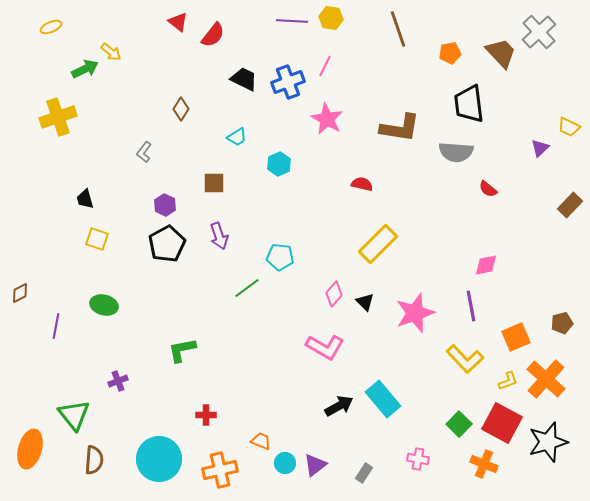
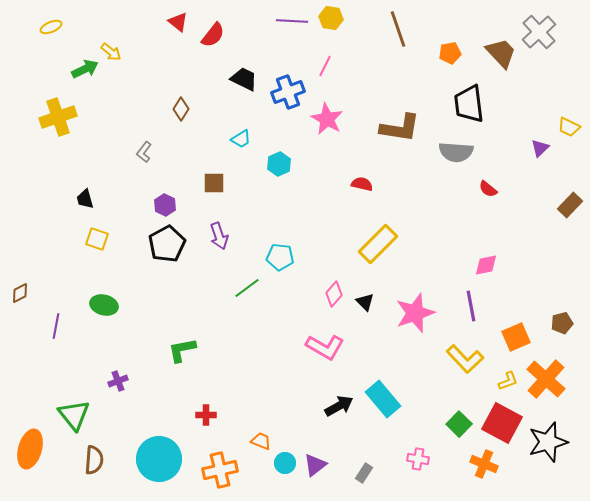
blue cross at (288, 82): moved 10 px down
cyan trapezoid at (237, 137): moved 4 px right, 2 px down
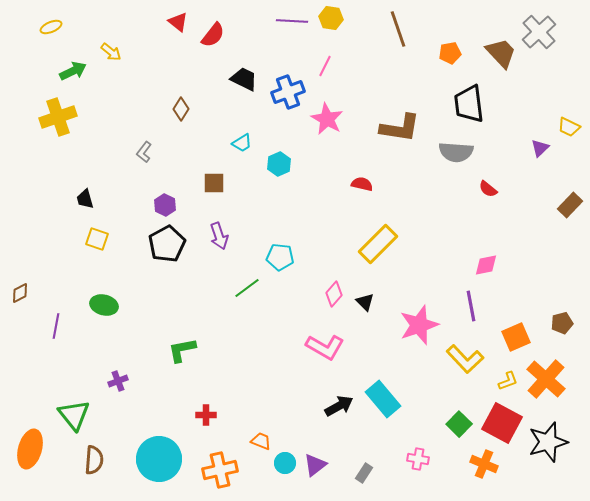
green arrow at (85, 69): moved 12 px left, 2 px down
cyan trapezoid at (241, 139): moved 1 px right, 4 px down
pink star at (415, 313): moved 4 px right, 12 px down
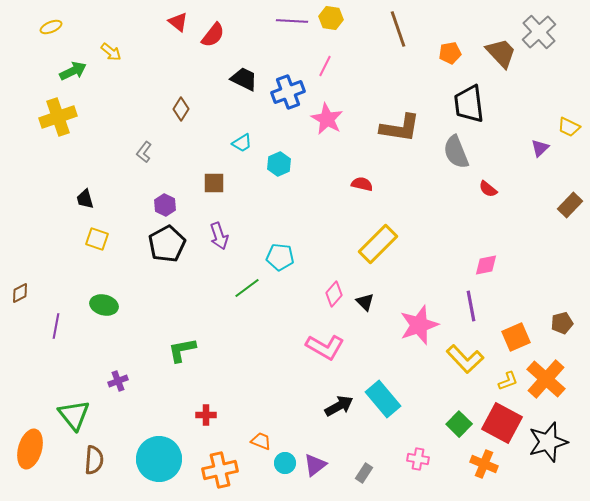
gray semicircle at (456, 152): rotated 64 degrees clockwise
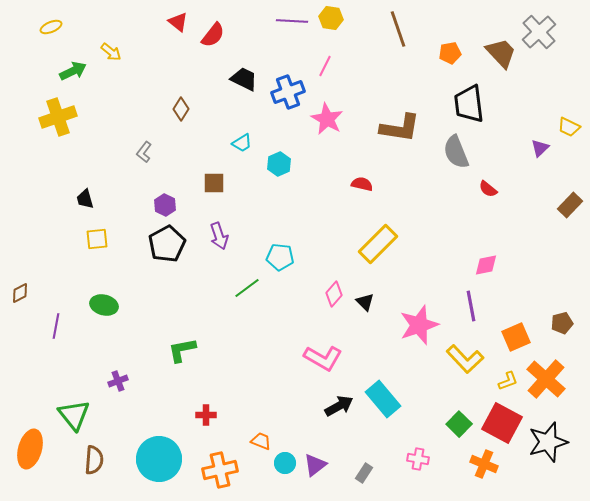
yellow square at (97, 239): rotated 25 degrees counterclockwise
pink L-shape at (325, 347): moved 2 px left, 11 px down
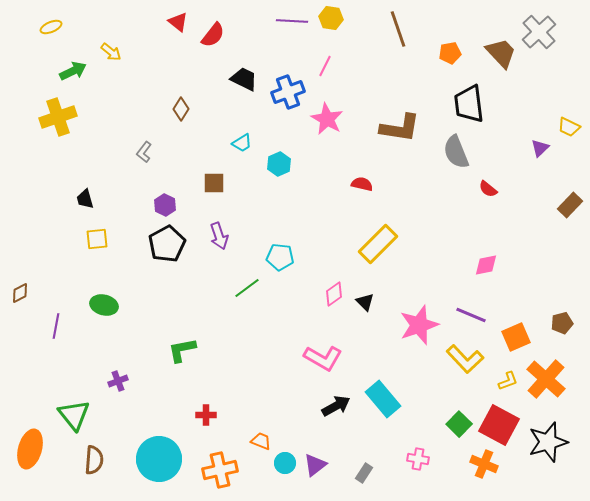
pink diamond at (334, 294): rotated 15 degrees clockwise
purple line at (471, 306): moved 9 px down; rotated 56 degrees counterclockwise
black arrow at (339, 406): moved 3 px left
red square at (502, 423): moved 3 px left, 2 px down
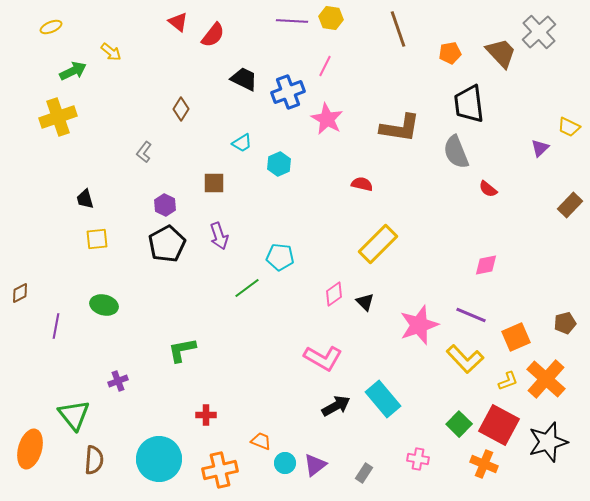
brown pentagon at (562, 323): moved 3 px right
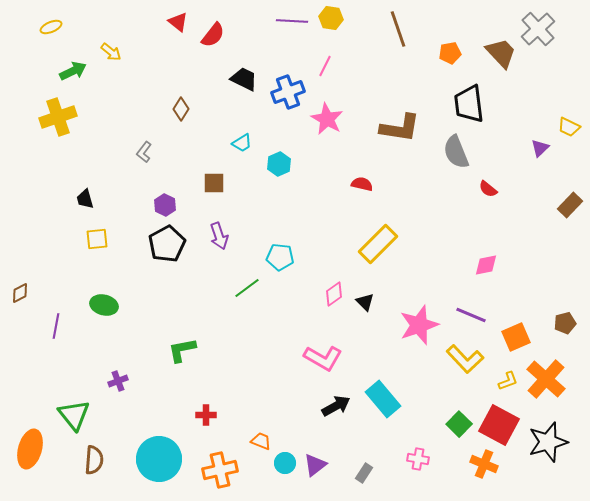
gray cross at (539, 32): moved 1 px left, 3 px up
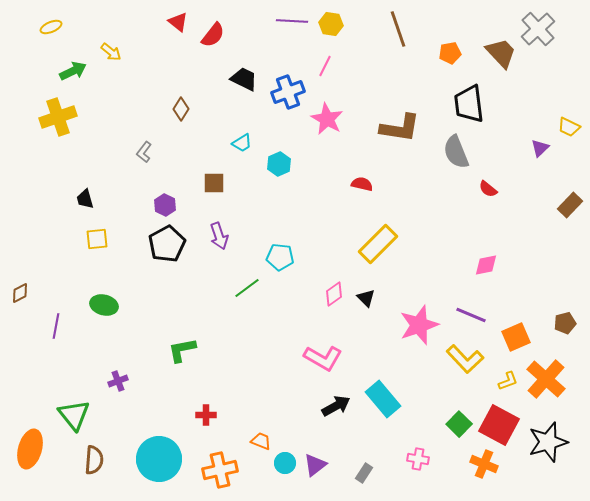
yellow hexagon at (331, 18): moved 6 px down
black triangle at (365, 302): moved 1 px right, 4 px up
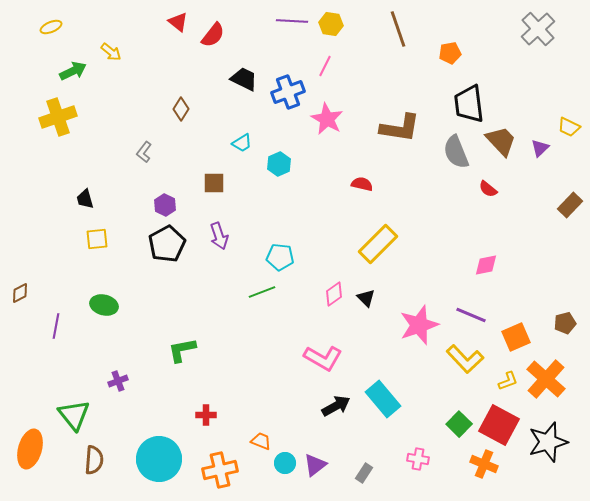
brown trapezoid at (501, 53): moved 88 px down
green line at (247, 288): moved 15 px right, 4 px down; rotated 16 degrees clockwise
